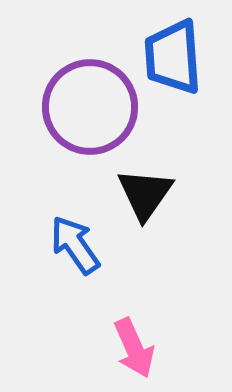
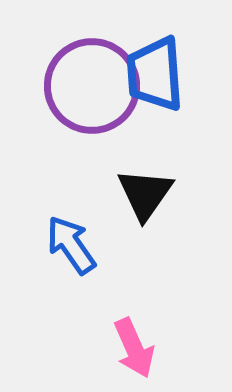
blue trapezoid: moved 18 px left, 17 px down
purple circle: moved 2 px right, 21 px up
blue arrow: moved 4 px left
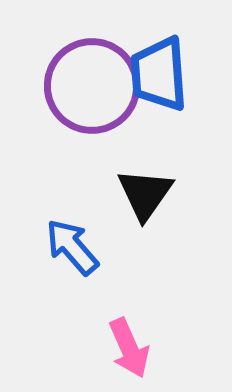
blue trapezoid: moved 4 px right
blue arrow: moved 1 px right, 2 px down; rotated 6 degrees counterclockwise
pink arrow: moved 5 px left
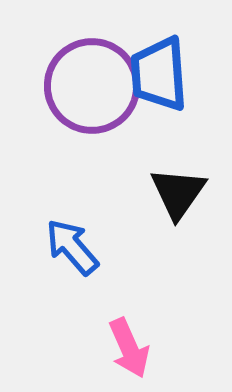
black triangle: moved 33 px right, 1 px up
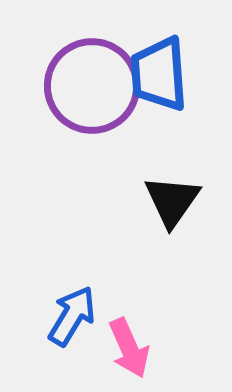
black triangle: moved 6 px left, 8 px down
blue arrow: moved 69 px down; rotated 72 degrees clockwise
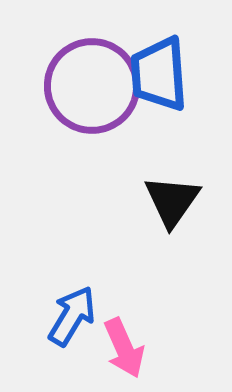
pink arrow: moved 5 px left
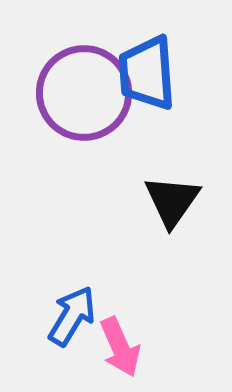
blue trapezoid: moved 12 px left, 1 px up
purple circle: moved 8 px left, 7 px down
pink arrow: moved 4 px left, 1 px up
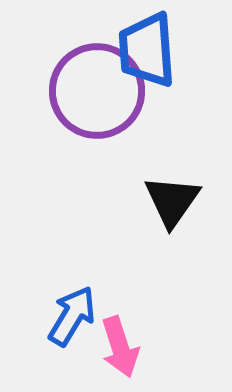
blue trapezoid: moved 23 px up
purple circle: moved 13 px right, 2 px up
pink arrow: rotated 6 degrees clockwise
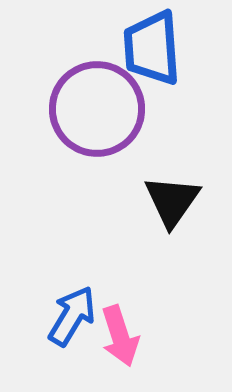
blue trapezoid: moved 5 px right, 2 px up
purple circle: moved 18 px down
pink arrow: moved 11 px up
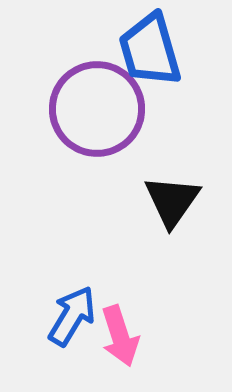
blue trapezoid: moved 2 px left, 2 px down; rotated 12 degrees counterclockwise
